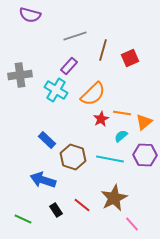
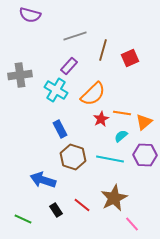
blue rectangle: moved 13 px right, 11 px up; rotated 18 degrees clockwise
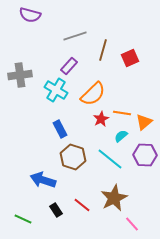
cyan line: rotated 28 degrees clockwise
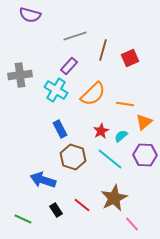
orange line: moved 3 px right, 9 px up
red star: moved 12 px down
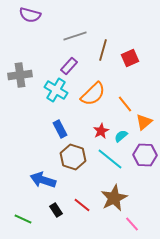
orange line: rotated 42 degrees clockwise
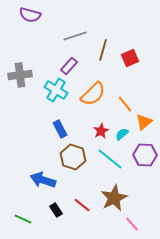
cyan semicircle: moved 1 px right, 2 px up
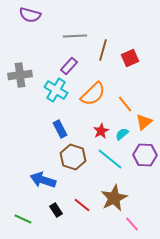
gray line: rotated 15 degrees clockwise
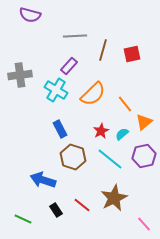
red square: moved 2 px right, 4 px up; rotated 12 degrees clockwise
purple hexagon: moved 1 px left, 1 px down; rotated 15 degrees counterclockwise
pink line: moved 12 px right
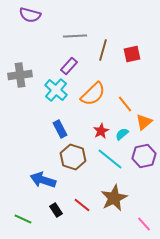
cyan cross: rotated 10 degrees clockwise
